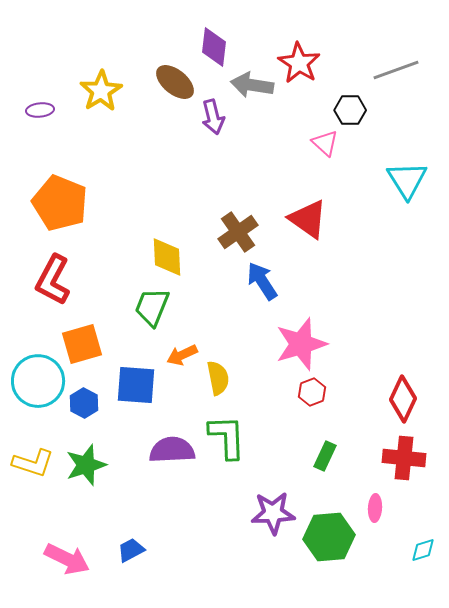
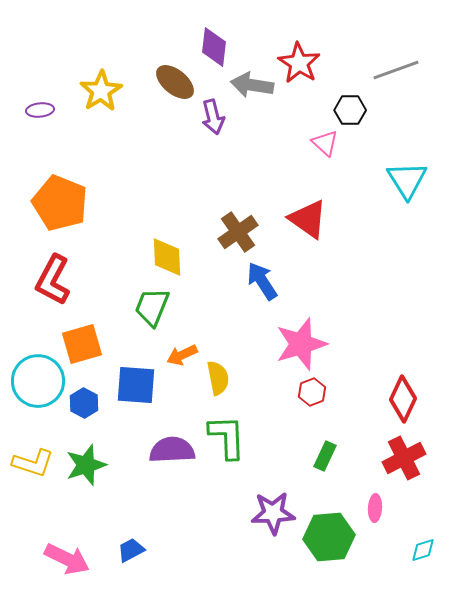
red cross: rotated 33 degrees counterclockwise
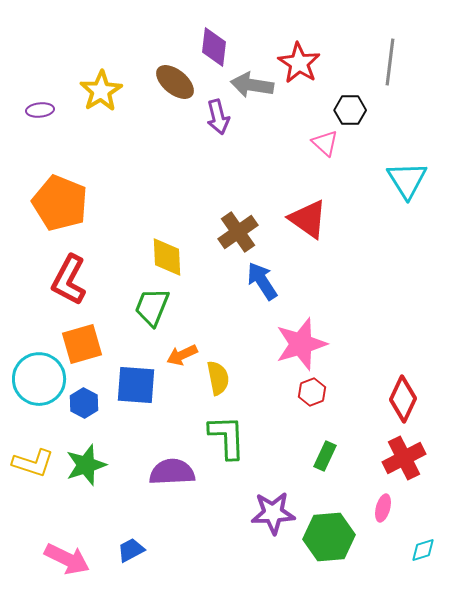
gray line: moved 6 px left, 8 px up; rotated 63 degrees counterclockwise
purple arrow: moved 5 px right
red L-shape: moved 16 px right
cyan circle: moved 1 px right, 2 px up
purple semicircle: moved 22 px down
pink ellipse: moved 8 px right; rotated 12 degrees clockwise
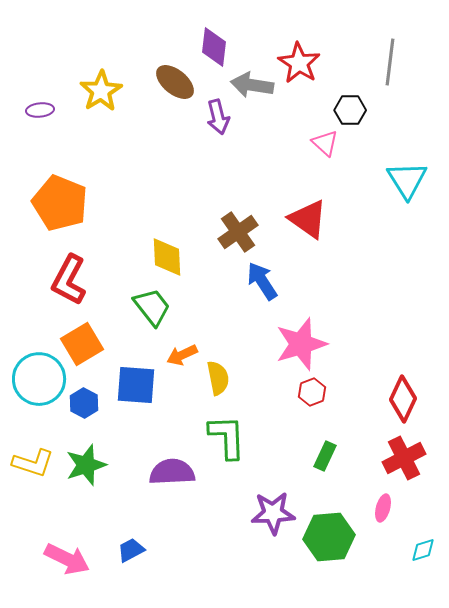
green trapezoid: rotated 120 degrees clockwise
orange square: rotated 15 degrees counterclockwise
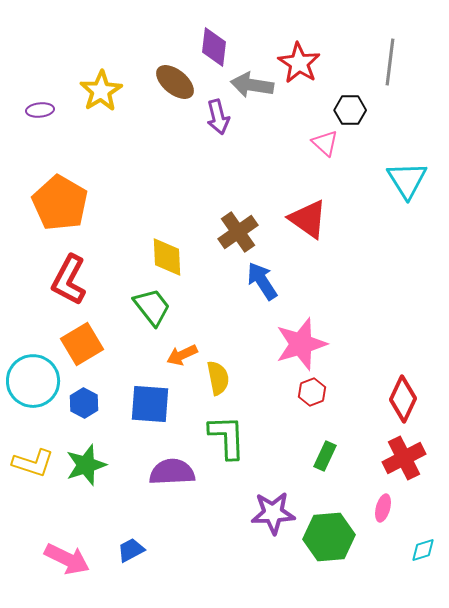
orange pentagon: rotated 8 degrees clockwise
cyan circle: moved 6 px left, 2 px down
blue square: moved 14 px right, 19 px down
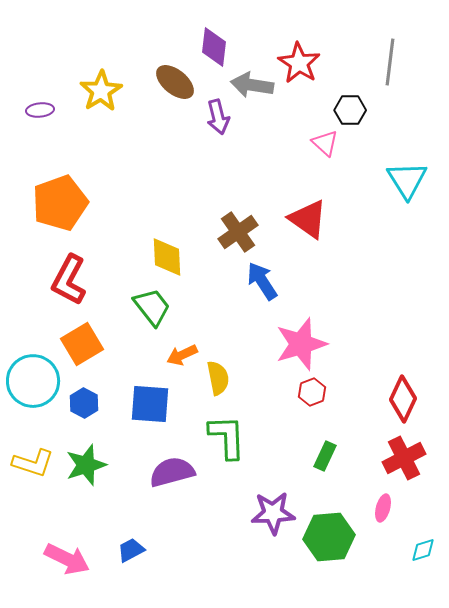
orange pentagon: rotated 22 degrees clockwise
purple semicircle: rotated 12 degrees counterclockwise
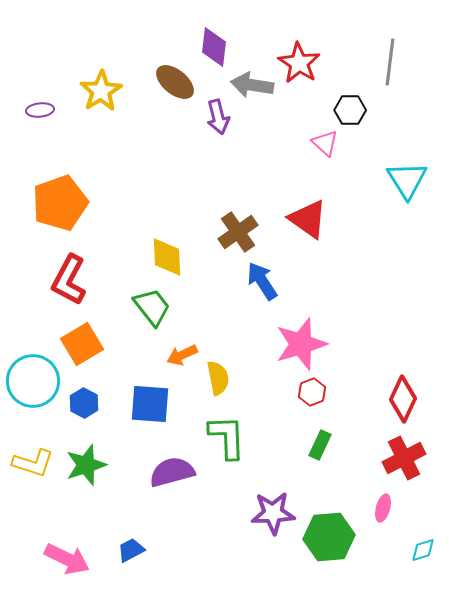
green rectangle: moved 5 px left, 11 px up
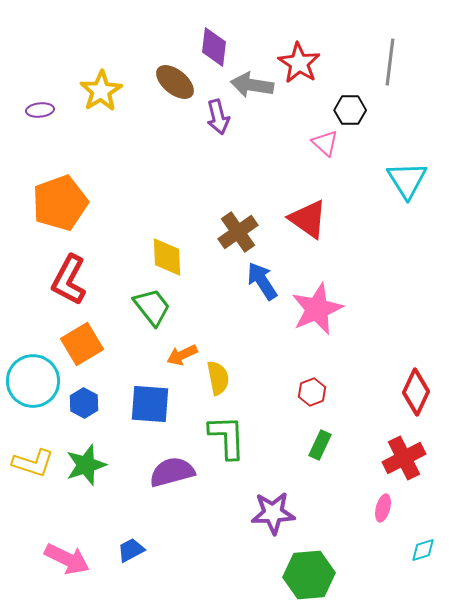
pink star: moved 16 px right, 35 px up; rotated 6 degrees counterclockwise
red diamond: moved 13 px right, 7 px up
green hexagon: moved 20 px left, 38 px down
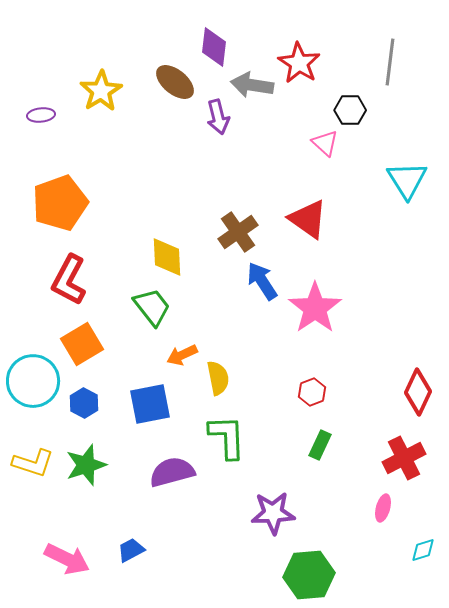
purple ellipse: moved 1 px right, 5 px down
pink star: moved 2 px left, 1 px up; rotated 12 degrees counterclockwise
red diamond: moved 2 px right
blue square: rotated 15 degrees counterclockwise
